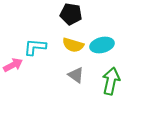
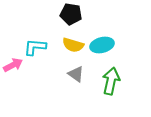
gray triangle: moved 1 px up
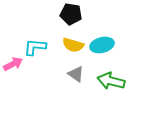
pink arrow: moved 1 px up
green arrow: rotated 88 degrees counterclockwise
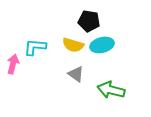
black pentagon: moved 18 px right, 7 px down
pink arrow: rotated 48 degrees counterclockwise
green arrow: moved 9 px down
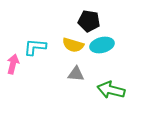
gray triangle: rotated 30 degrees counterclockwise
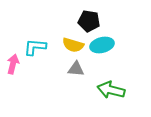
gray triangle: moved 5 px up
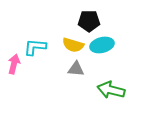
black pentagon: rotated 10 degrees counterclockwise
pink arrow: moved 1 px right
